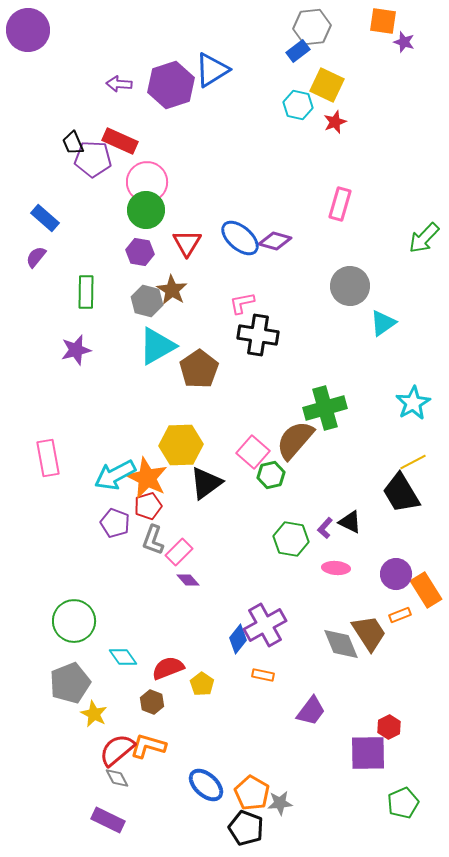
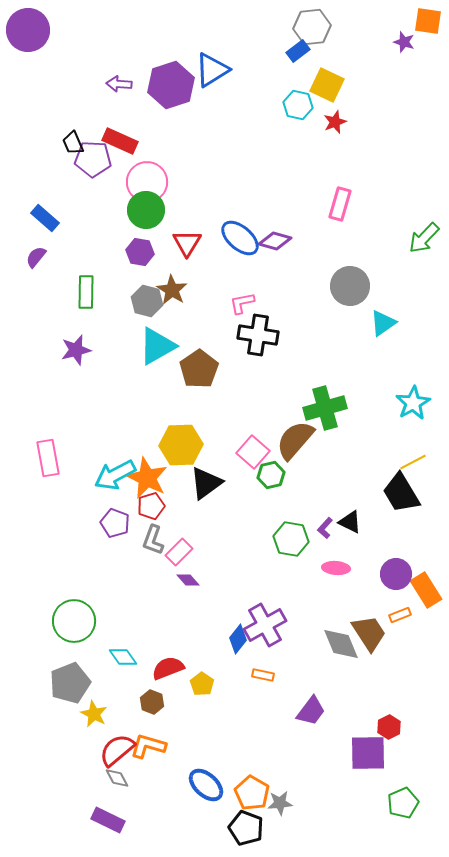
orange square at (383, 21): moved 45 px right
red pentagon at (148, 506): moved 3 px right
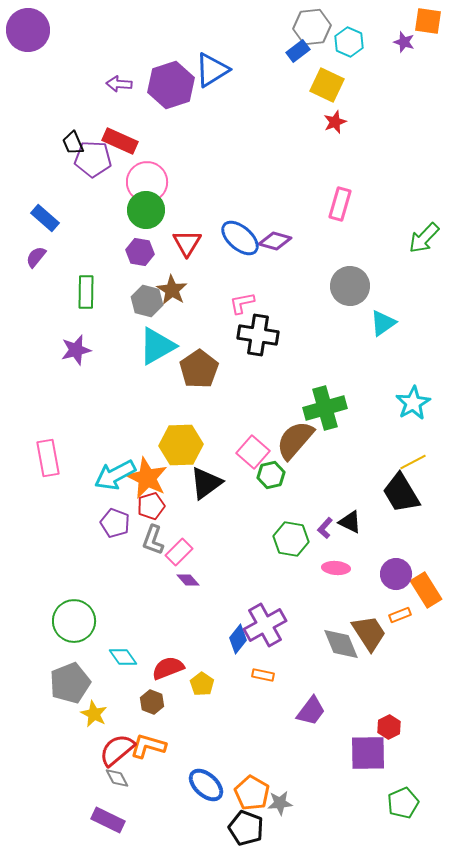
cyan hexagon at (298, 105): moved 51 px right, 63 px up; rotated 12 degrees clockwise
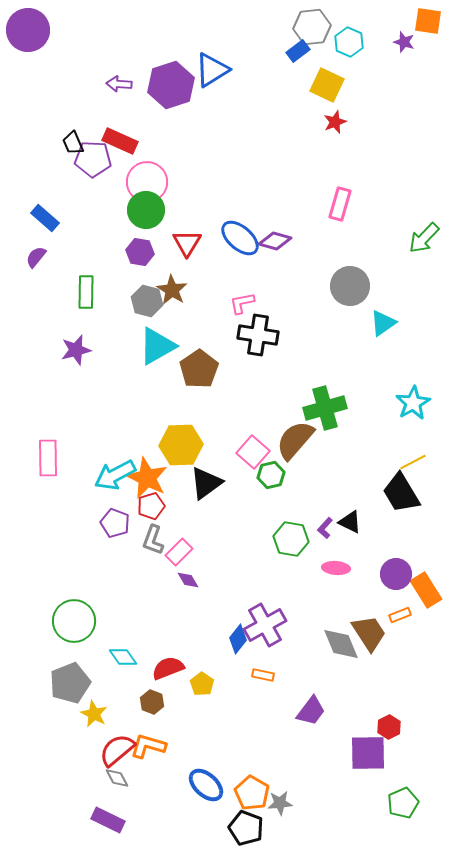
pink rectangle at (48, 458): rotated 9 degrees clockwise
purple diamond at (188, 580): rotated 10 degrees clockwise
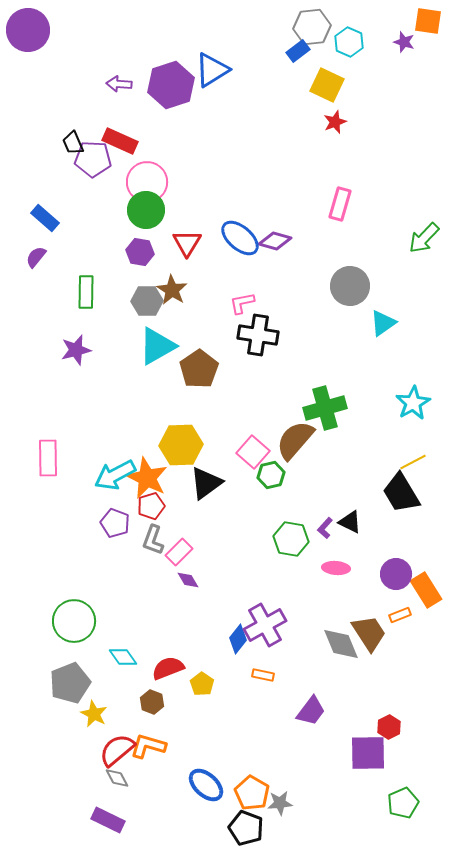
gray hexagon at (147, 301): rotated 16 degrees counterclockwise
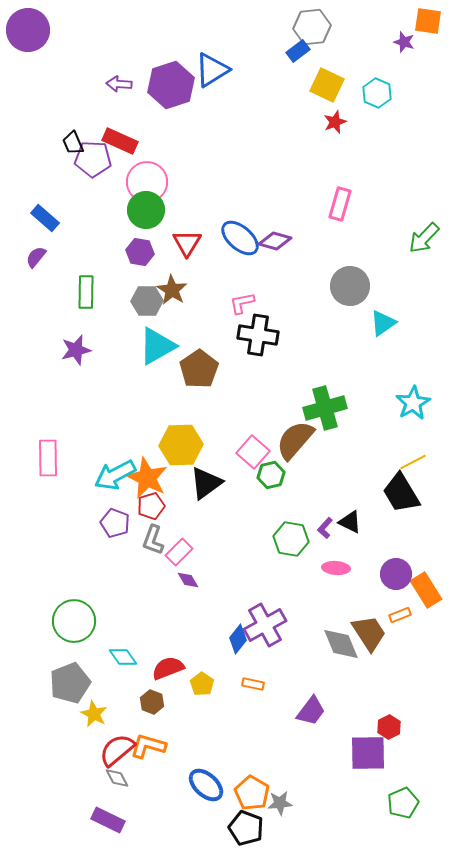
cyan hexagon at (349, 42): moved 28 px right, 51 px down
orange rectangle at (263, 675): moved 10 px left, 9 px down
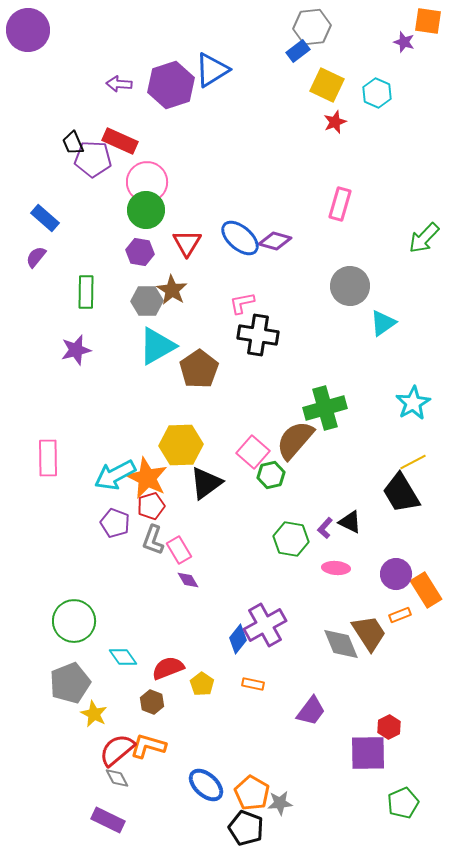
pink rectangle at (179, 552): moved 2 px up; rotated 76 degrees counterclockwise
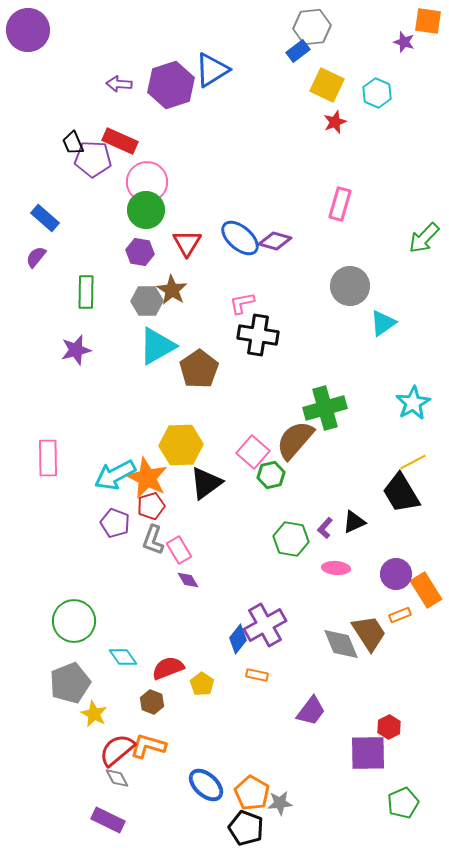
black triangle at (350, 522): moved 4 px right; rotated 50 degrees counterclockwise
orange rectangle at (253, 684): moved 4 px right, 9 px up
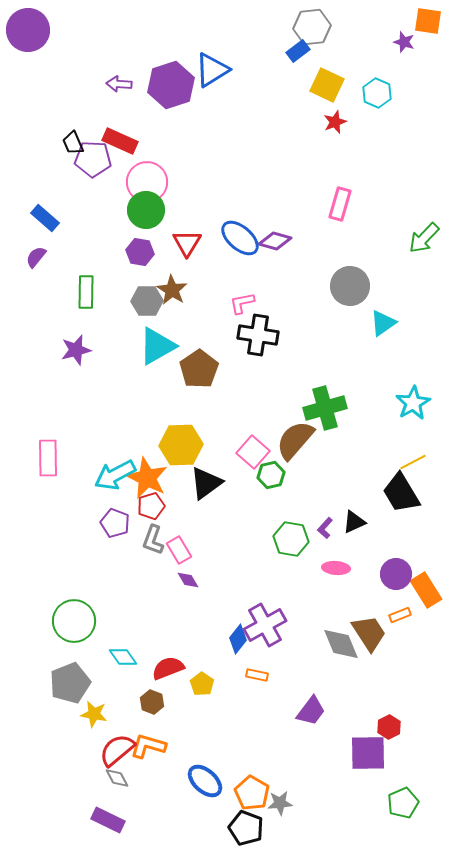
yellow star at (94, 714): rotated 16 degrees counterclockwise
blue ellipse at (206, 785): moved 1 px left, 4 px up
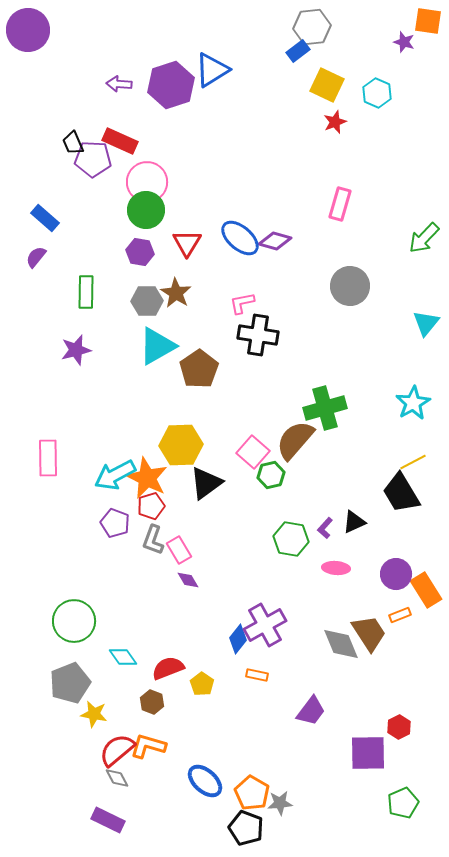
brown star at (172, 290): moved 4 px right, 3 px down
cyan triangle at (383, 323): moved 43 px right; rotated 16 degrees counterclockwise
red hexagon at (389, 727): moved 10 px right
